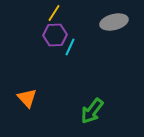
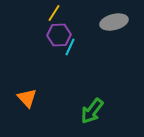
purple hexagon: moved 4 px right
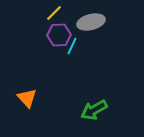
yellow line: rotated 12 degrees clockwise
gray ellipse: moved 23 px left
cyan line: moved 2 px right, 1 px up
green arrow: moved 2 px right, 1 px up; rotated 24 degrees clockwise
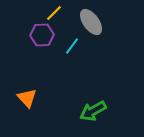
gray ellipse: rotated 68 degrees clockwise
purple hexagon: moved 17 px left
cyan line: rotated 12 degrees clockwise
green arrow: moved 1 px left, 1 px down
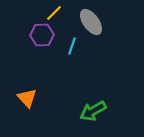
cyan line: rotated 18 degrees counterclockwise
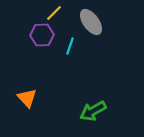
cyan line: moved 2 px left
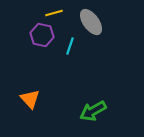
yellow line: rotated 30 degrees clockwise
purple hexagon: rotated 15 degrees clockwise
orange triangle: moved 3 px right, 1 px down
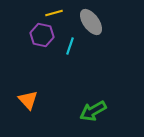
orange triangle: moved 2 px left, 1 px down
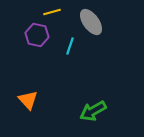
yellow line: moved 2 px left, 1 px up
purple hexagon: moved 5 px left
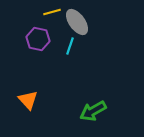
gray ellipse: moved 14 px left
purple hexagon: moved 1 px right, 4 px down
